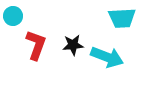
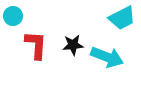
cyan trapezoid: rotated 24 degrees counterclockwise
red L-shape: rotated 16 degrees counterclockwise
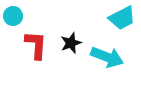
black star: moved 2 px left, 2 px up; rotated 15 degrees counterclockwise
